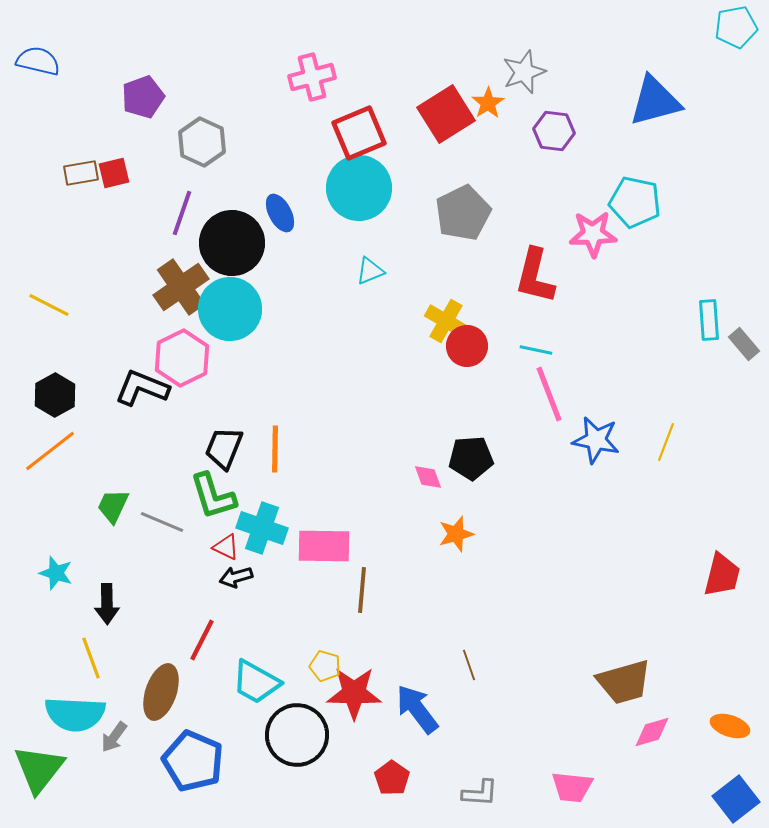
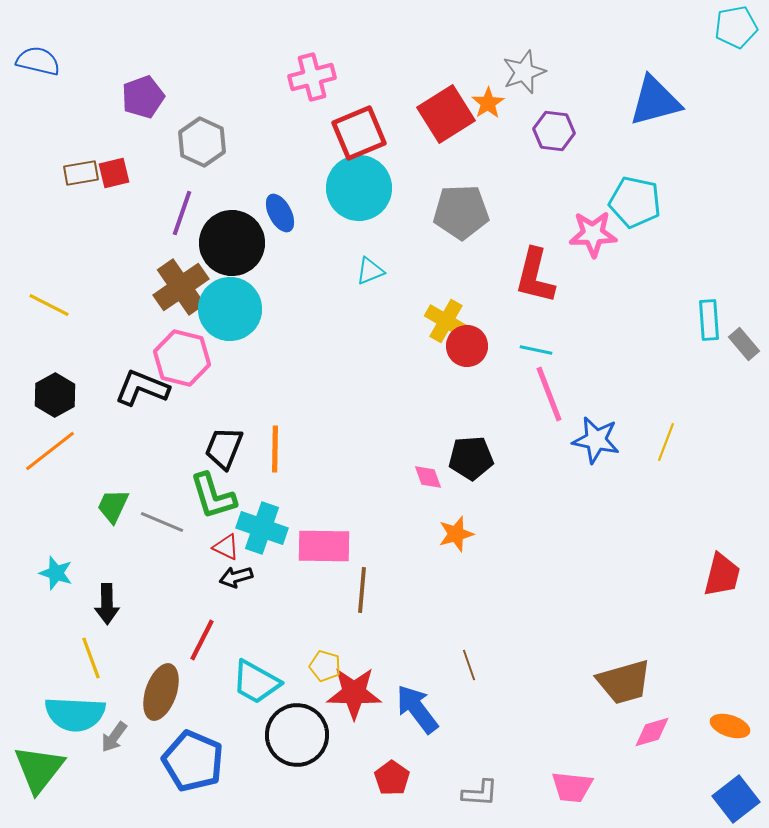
gray pentagon at (463, 213): moved 2 px left, 1 px up; rotated 24 degrees clockwise
pink hexagon at (182, 358): rotated 20 degrees counterclockwise
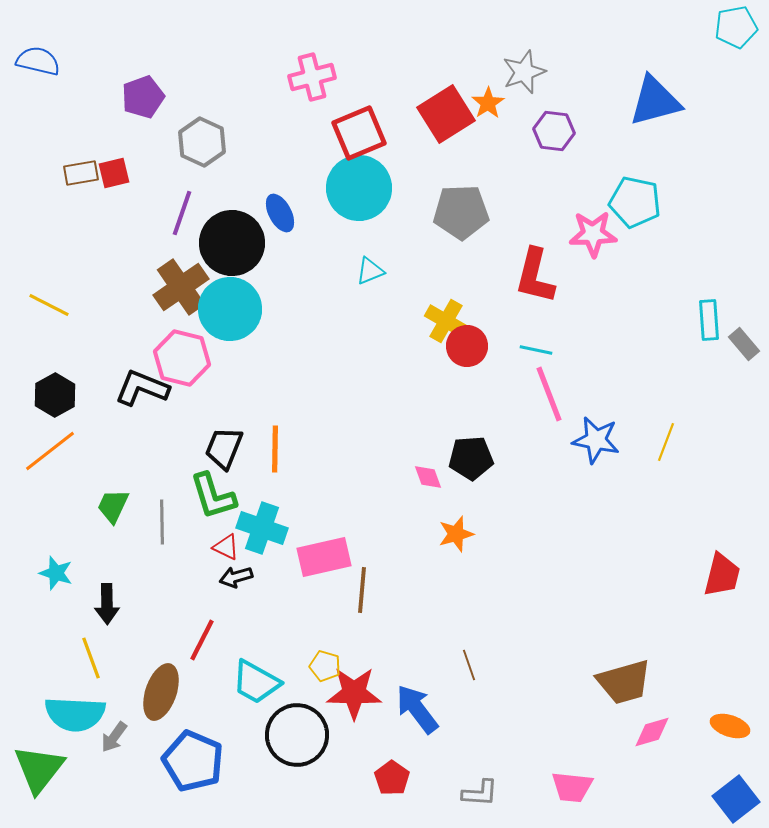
gray line at (162, 522): rotated 66 degrees clockwise
pink rectangle at (324, 546): moved 11 px down; rotated 14 degrees counterclockwise
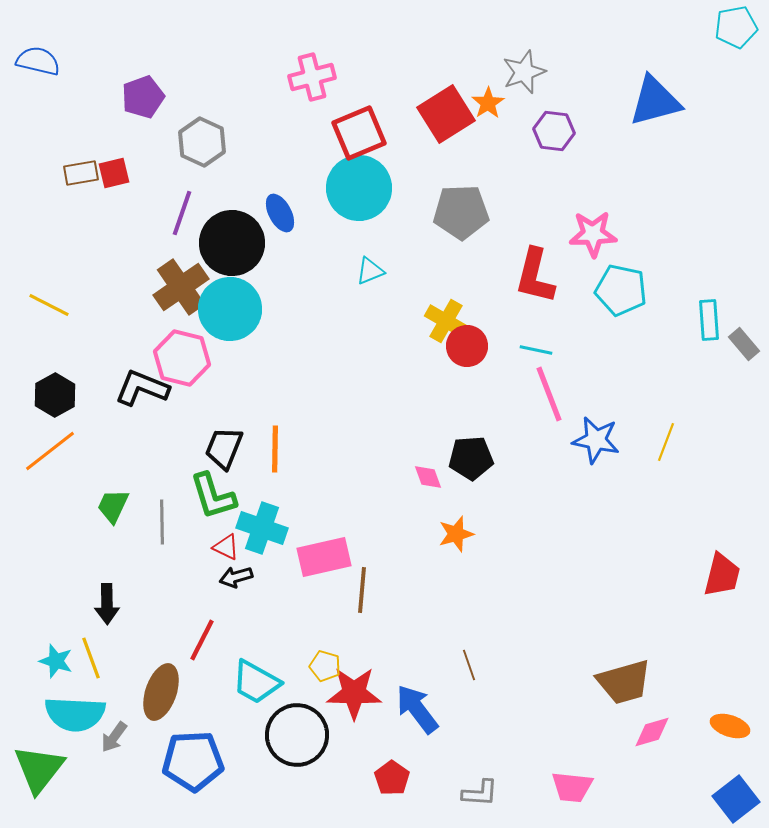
cyan pentagon at (635, 202): moved 14 px left, 88 px down
cyan star at (56, 573): moved 88 px down
blue pentagon at (193, 761): rotated 26 degrees counterclockwise
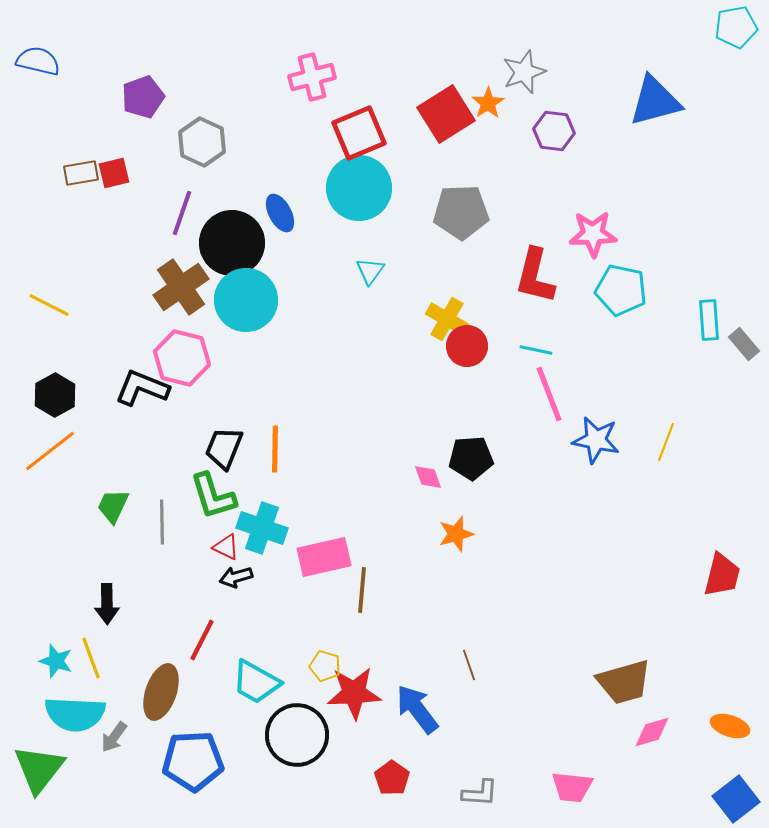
cyan triangle at (370, 271): rotated 32 degrees counterclockwise
cyan circle at (230, 309): moved 16 px right, 9 px up
yellow cross at (446, 321): moved 1 px right, 2 px up
red star at (354, 693): rotated 4 degrees counterclockwise
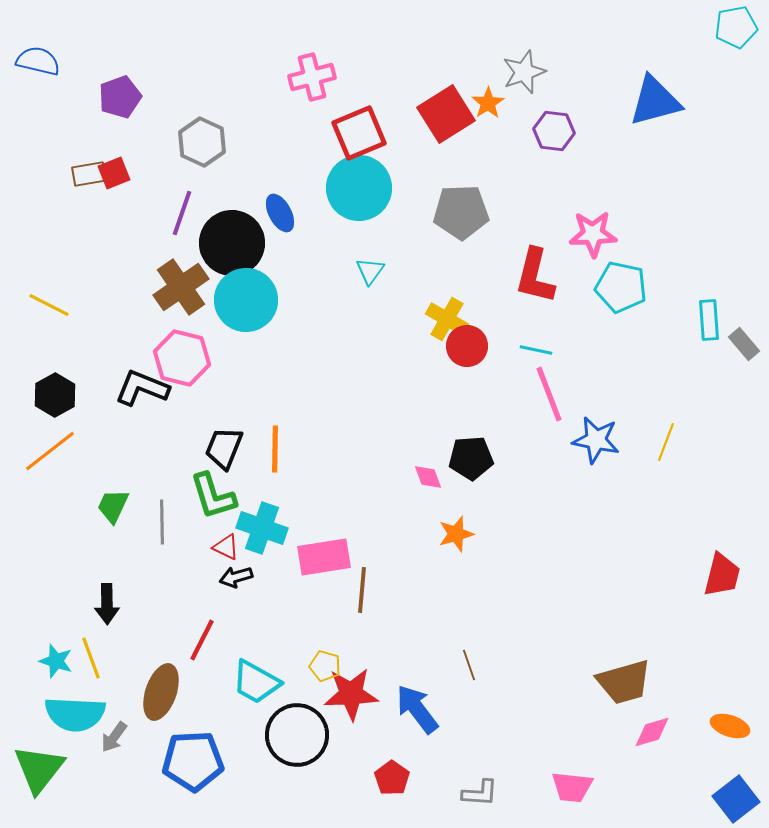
purple pentagon at (143, 97): moved 23 px left
brown rectangle at (81, 173): moved 8 px right, 1 px down
red square at (114, 173): rotated 8 degrees counterclockwise
cyan pentagon at (621, 290): moved 3 px up
pink rectangle at (324, 557): rotated 4 degrees clockwise
red star at (354, 693): moved 3 px left, 1 px down
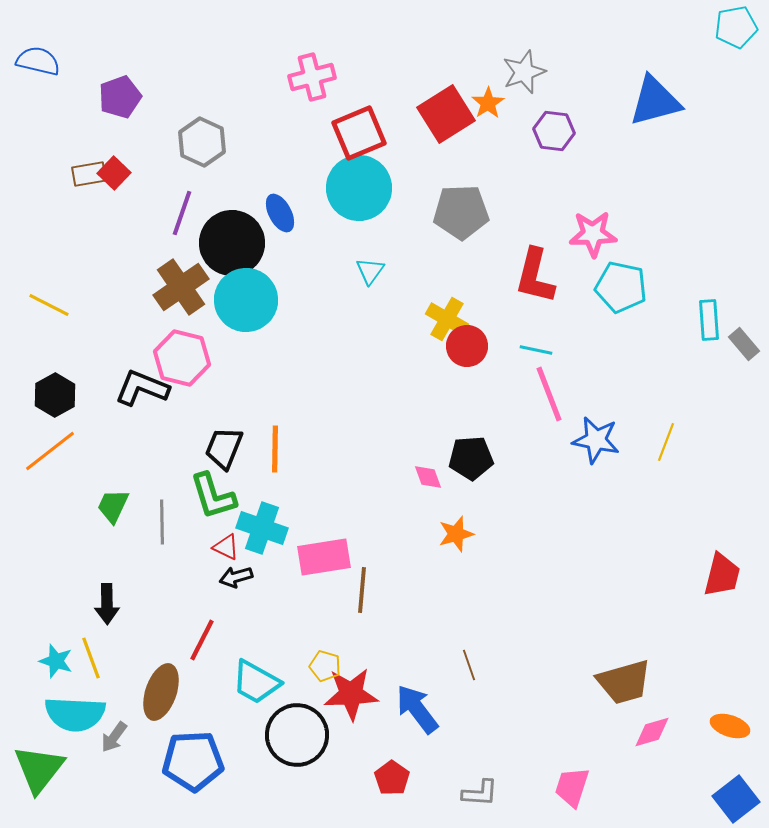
red square at (114, 173): rotated 24 degrees counterclockwise
pink trapezoid at (572, 787): rotated 102 degrees clockwise
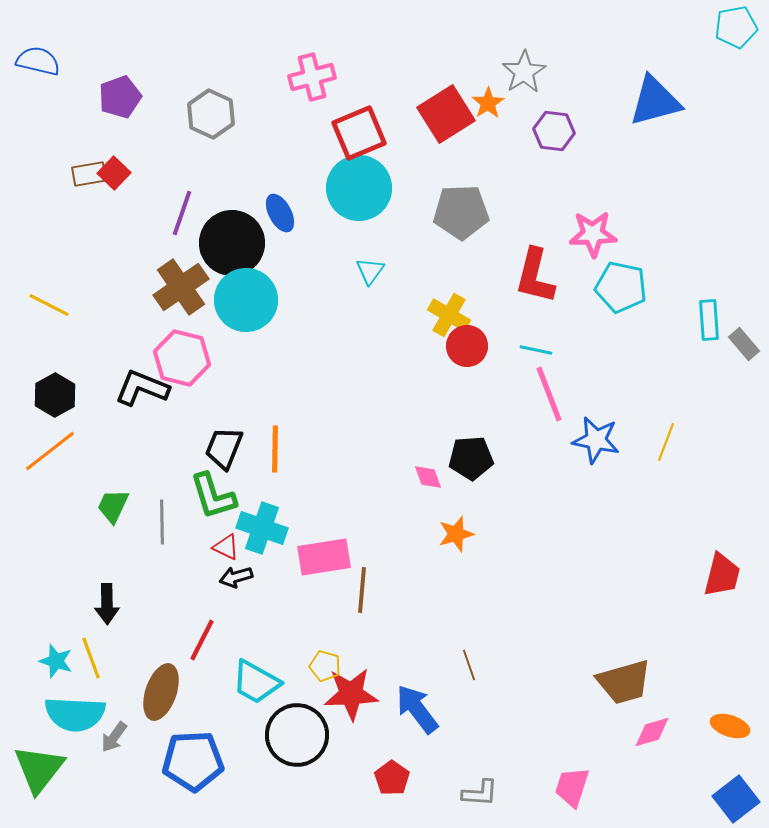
gray star at (524, 72): rotated 12 degrees counterclockwise
gray hexagon at (202, 142): moved 9 px right, 28 px up
yellow cross at (447, 319): moved 2 px right, 4 px up
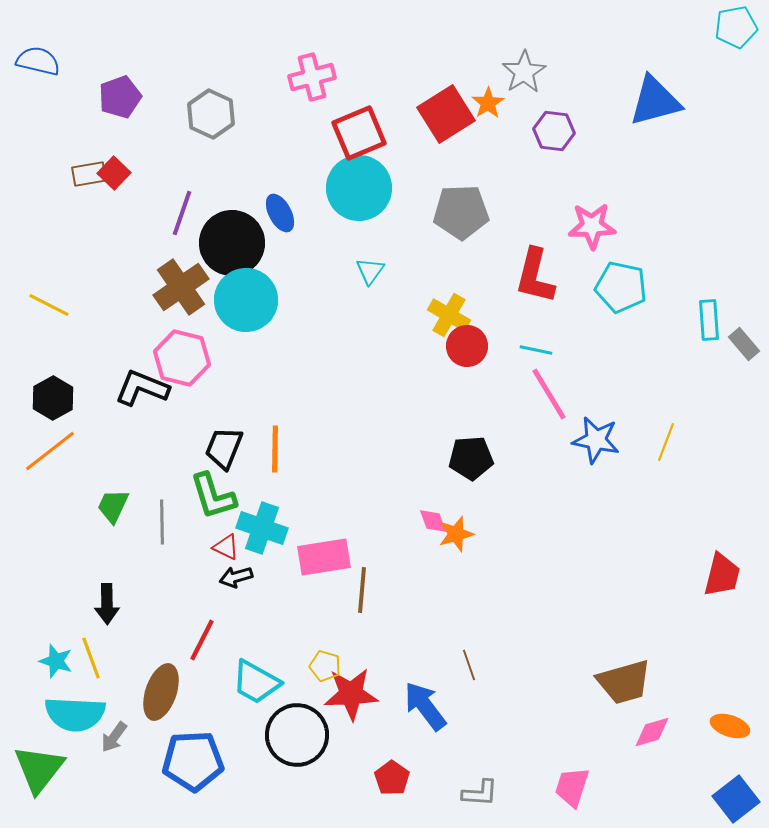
pink star at (593, 234): moved 1 px left, 8 px up
pink line at (549, 394): rotated 10 degrees counterclockwise
black hexagon at (55, 395): moved 2 px left, 3 px down
pink diamond at (428, 477): moved 5 px right, 44 px down
blue arrow at (417, 709): moved 8 px right, 3 px up
